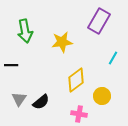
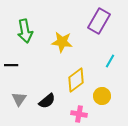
yellow star: rotated 15 degrees clockwise
cyan line: moved 3 px left, 3 px down
black semicircle: moved 6 px right, 1 px up
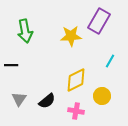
yellow star: moved 9 px right, 6 px up; rotated 10 degrees counterclockwise
yellow diamond: rotated 10 degrees clockwise
pink cross: moved 3 px left, 3 px up
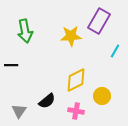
cyan line: moved 5 px right, 10 px up
gray triangle: moved 12 px down
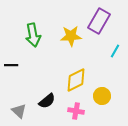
green arrow: moved 8 px right, 4 px down
gray triangle: rotated 21 degrees counterclockwise
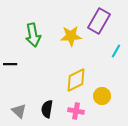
cyan line: moved 1 px right
black line: moved 1 px left, 1 px up
black semicircle: moved 8 px down; rotated 138 degrees clockwise
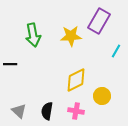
black semicircle: moved 2 px down
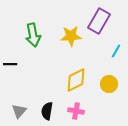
yellow circle: moved 7 px right, 12 px up
gray triangle: rotated 28 degrees clockwise
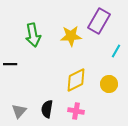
black semicircle: moved 2 px up
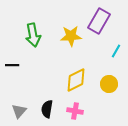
black line: moved 2 px right, 1 px down
pink cross: moved 1 px left
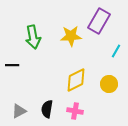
green arrow: moved 2 px down
gray triangle: rotated 21 degrees clockwise
